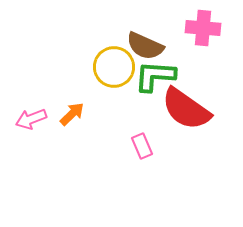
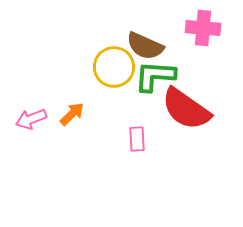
pink rectangle: moved 5 px left, 7 px up; rotated 20 degrees clockwise
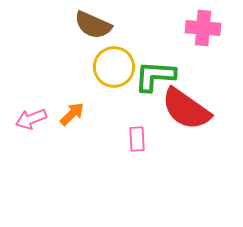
brown semicircle: moved 52 px left, 21 px up
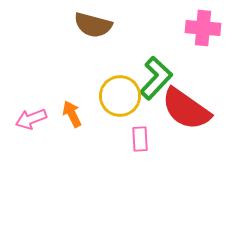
brown semicircle: rotated 9 degrees counterclockwise
yellow circle: moved 6 px right, 29 px down
green L-shape: moved 1 px right, 2 px down; rotated 129 degrees clockwise
orange arrow: rotated 72 degrees counterclockwise
pink rectangle: moved 3 px right
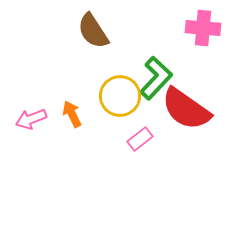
brown semicircle: moved 6 px down; rotated 42 degrees clockwise
pink rectangle: rotated 55 degrees clockwise
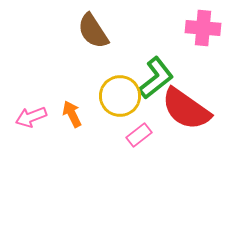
green L-shape: rotated 9 degrees clockwise
pink arrow: moved 2 px up
pink rectangle: moved 1 px left, 4 px up
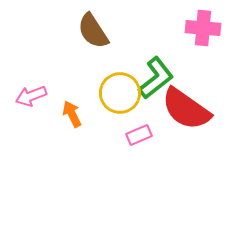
yellow circle: moved 3 px up
pink arrow: moved 21 px up
pink rectangle: rotated 15 degrees clockwise
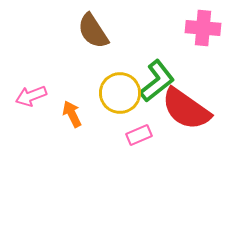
green L-shape: moved 1 px right, 3 px down
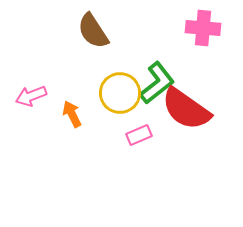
green L-shape: moved 2 px down
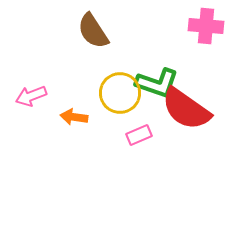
pink cross: moved 3 px right, 2 px up
green L-shape: rotated 57 degrees clockwise
orange arrow: moved 2 px right, 3 px down; rotated 56 degrees counterclockwise
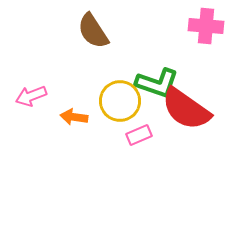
yellow circle: moved 8 px down
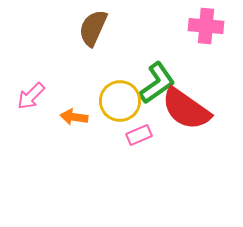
brown semicircle: moved 3 px up; rotated 57 degrees clockwise
green L-shape: rotated 54 degrees counterclockwise
pink arrow: rotated 24 degrees counterclockwise
